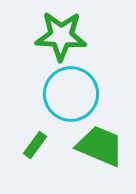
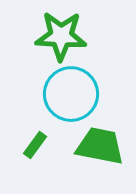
green trapezoid: rotated 12 degrees counterclockwise
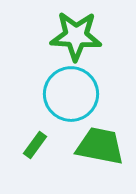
green star: moved 15 px right
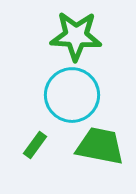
cyan circle: moved 1 px right, 1 px down
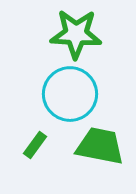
green star: moved 2 px up
cyan circle: moved 2 px left, 1 px up
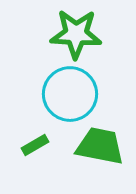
green rectangle: rotated 24 degrees clockwise
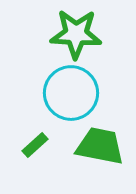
cyan circle: moved 1 px right, 1 px up
green rectangle: rotated 12 degrees counterclockwise
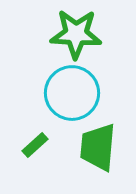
cyan circle: moved 1 px right
green trapezoid: moved 2 px left, 1 px down; rotated 96 degrees counterclockwise
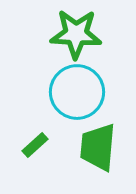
cyan circle: moved 5 px right, 1 px up
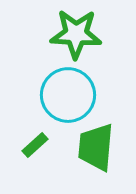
cyan circle: moved 9 px left, 3 px down
green trapezoid: moved 2 px left
